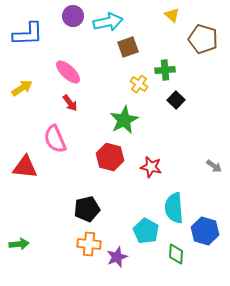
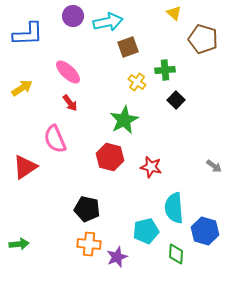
yellow triangle: moved 2 px right, 2 px up
yellow cross: moved 2 px left, 2 px up
red triangle: rotated 40 degrees counterclockwise
black pentagon: rotated 25 degrees clockwise
cyan pentagon: rotated 30 degrees clockwise
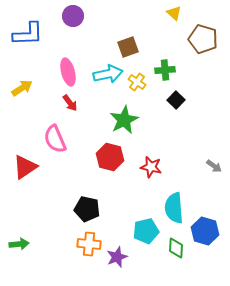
cyan arrow: moved 52 px down
pink ellipse: rotated 32 degrees clockwise
green diamond: moved 6 px up
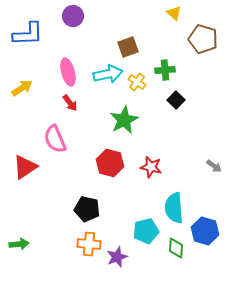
red hexagon: moved 6 px down
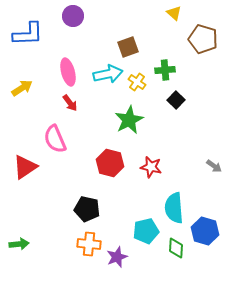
green star: moved 5 px right
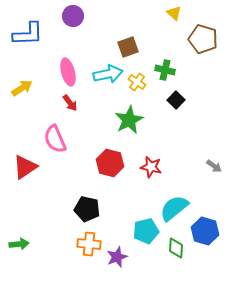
green cross: rotated 18 degrees clockwise
cyan semicircle: rotated 56 degrees clockwise
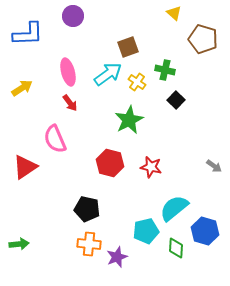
cyan arrow: rotated 24 degrees counterclockwise
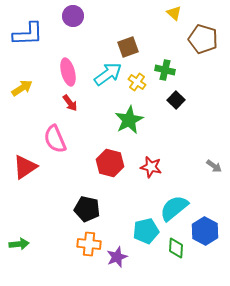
blue hexagon: rotated 12 degrees clockwise
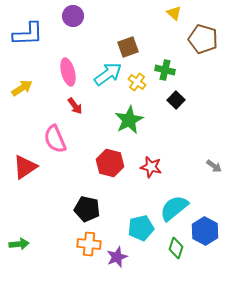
red arrow: moved 5 px right, 3 px down
cyan pentagon: moved 5 px left, 3 px up
green diamond: rotated 15 degrees clockwise
